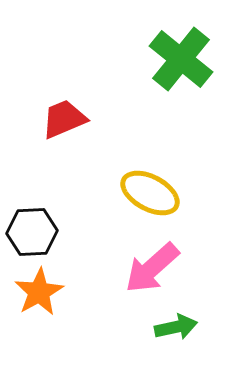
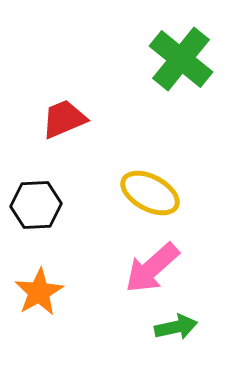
black hexagon: moved 4 px right, 27 px up
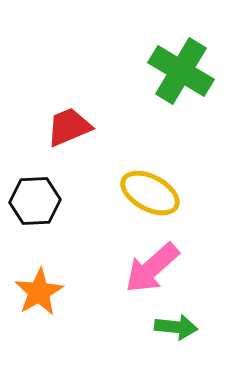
green cross: moved 12 px down; rotated 8 degrees counterclockwise
red trapezoid: moved 5 px right, 8 px down
black hexagon: moved 1 px left, 4 px up
green arrow: rotated 18 degrees clockwise
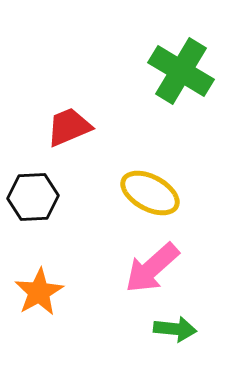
black hexagon: moved 2 px left, 4 px up
green arrow: moved 1 px left, 2 px down
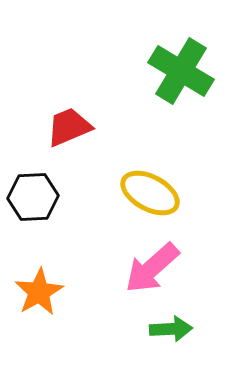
green arrow: moved 4 px left; rotated 9 degrees counterclockwise
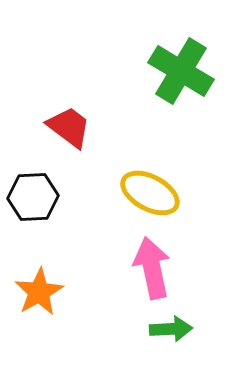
red trapezoid: rotated 60 degrees clockwise
pink arrow: rotated 120 degrees clockwise
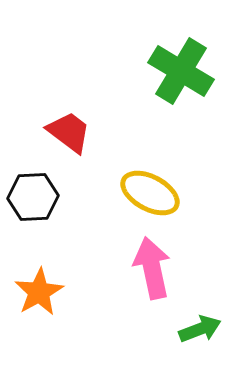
red trapezoid: moved 5 px down
green arrow: moved 29 px right; rotated 18 degrees counterclockwise
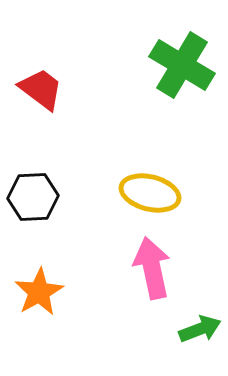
green cross: moved 1 px right, 6 px up
red trapezoid: moved 28 px left, 43 px up
yellow ellipse: rotated 14 degrees counterclockwise
